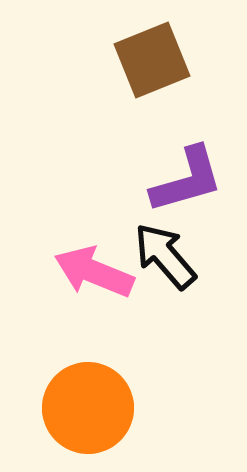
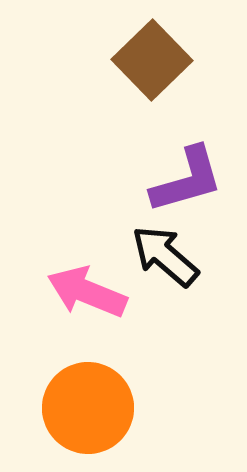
brown square: rotated 22 degrees counterclockwise
black arrow: rotated 8 degrees counterclockwise
pink arrow: moved 7 px left, 20 px down
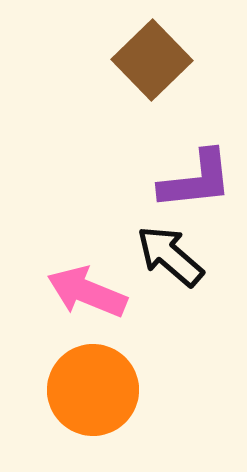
purple L-shape: moved 9 px right; rotated 10 degrees clockwise
black arrow: moved 5 px right
orange circle: moved 5 px right, 18 px up
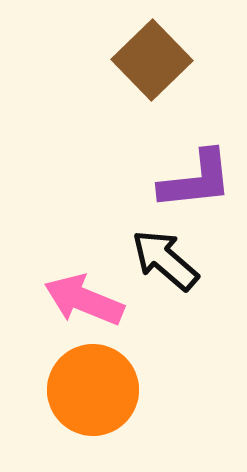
black arrow: moved 5 px left, 4 px down
pink arrow: moved 3 px left, 8 px down
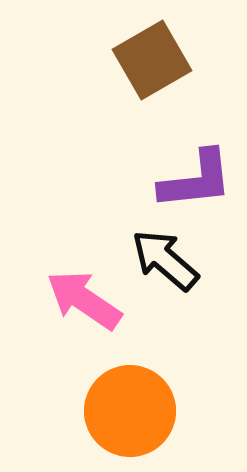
brown square: rotated 14 degrees clockwise
pink arrow: rotated 12 degrees clockwise
orange circle: moved 37 px right, 21 px down
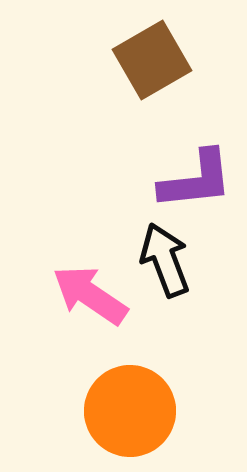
black arrow: rotated 28 degrees clockwise
pink arrow: moved 6 px right, 5 px up
